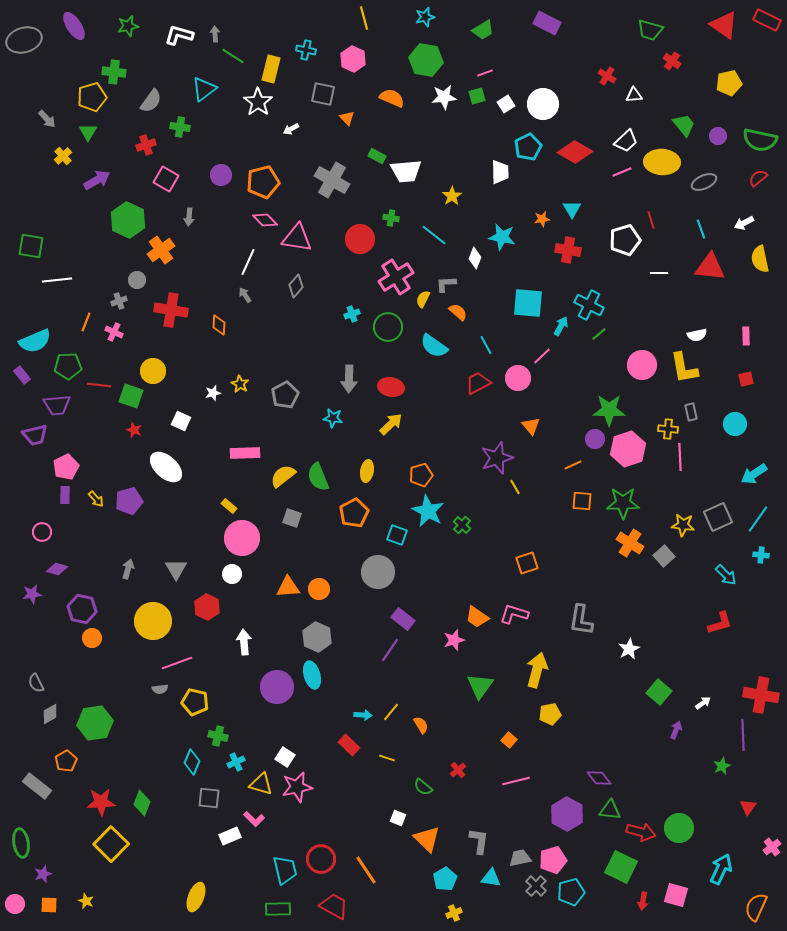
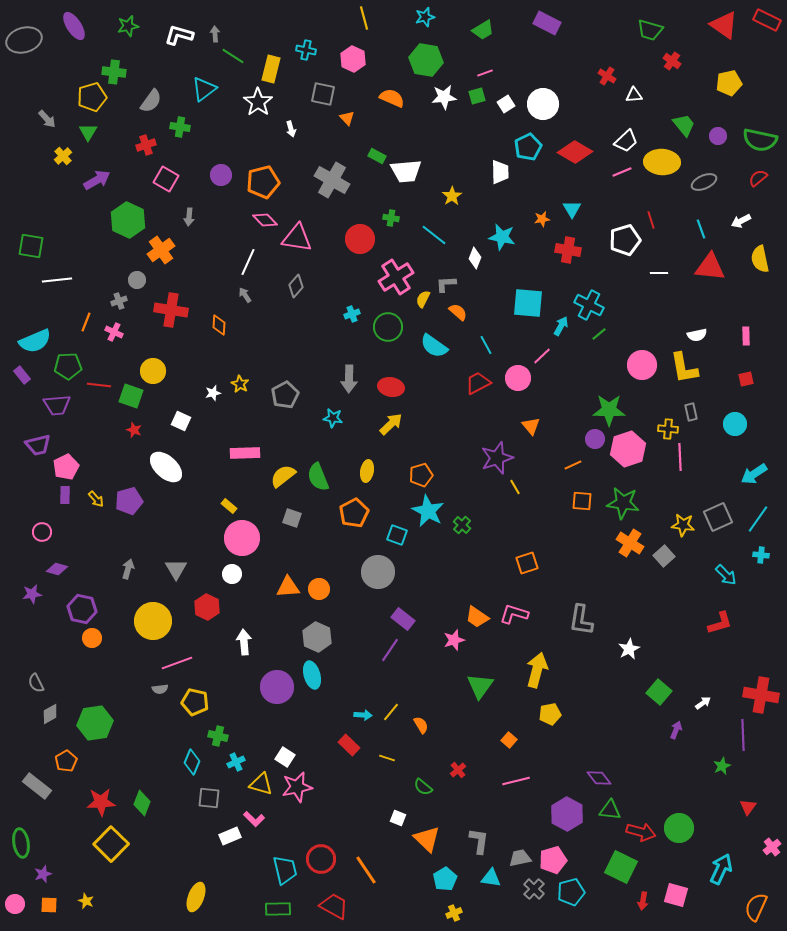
white arrow at (291, 129): rotated 77 degrees counterclockwise
white arrow at (744, 223): moved 3 px left, 2 px up
purple trapezoid at (35, 435): moved 3 px right, 10 px down
green star at (623, 503): rotated 8 degrees clockwise
gray cross at (536, 886): moved 2 px left, 3 px down
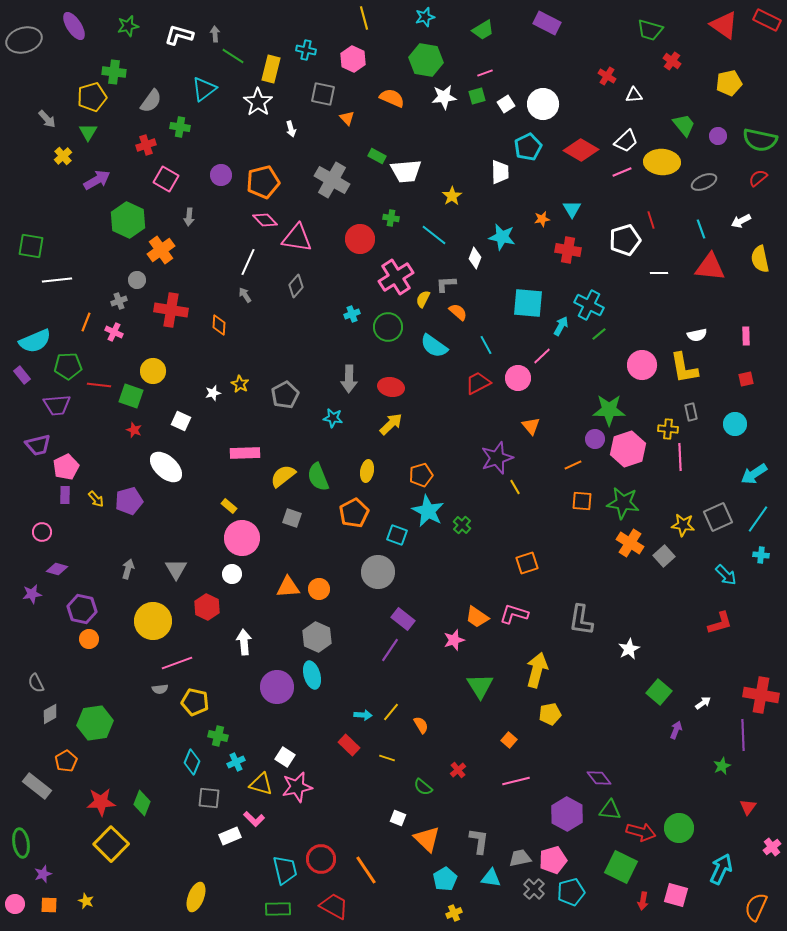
red diamond at (575, 152): moved 6 px right, 2 px up
orange circle at (92, 638): moved 3 px left, 1 px down
green triangle at (480, 686): rotated 8 degrees counterclockwise
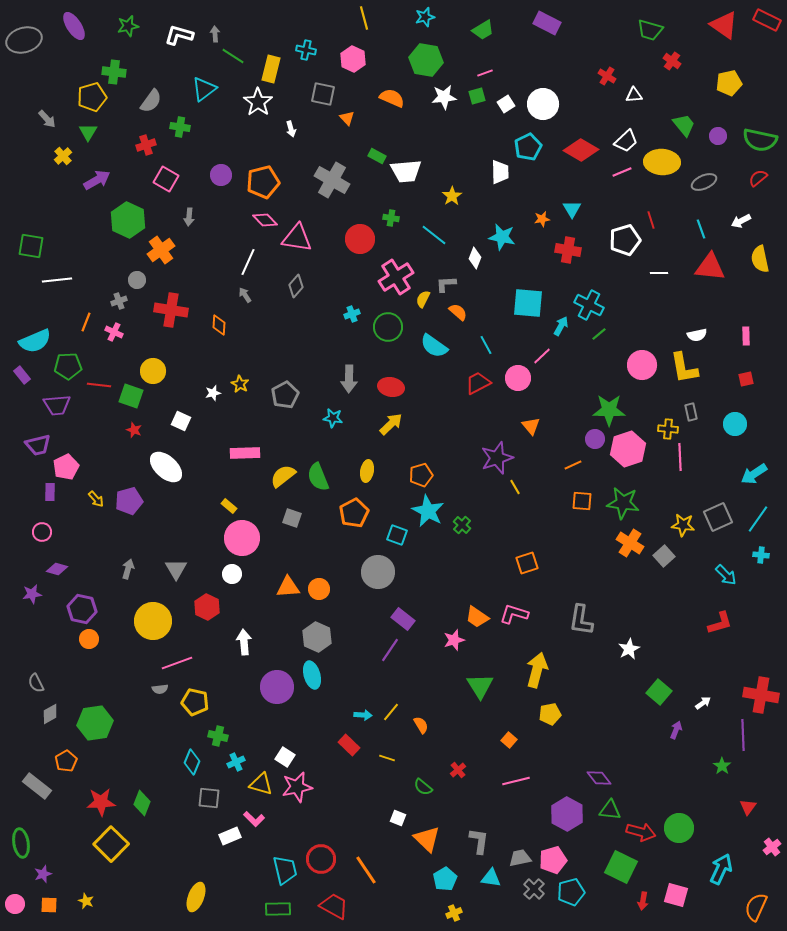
purple rectangle at (65, 495): moved 15 px left, 3 px up
green star at (722, 766): rotated 12 degrees counterclockwise
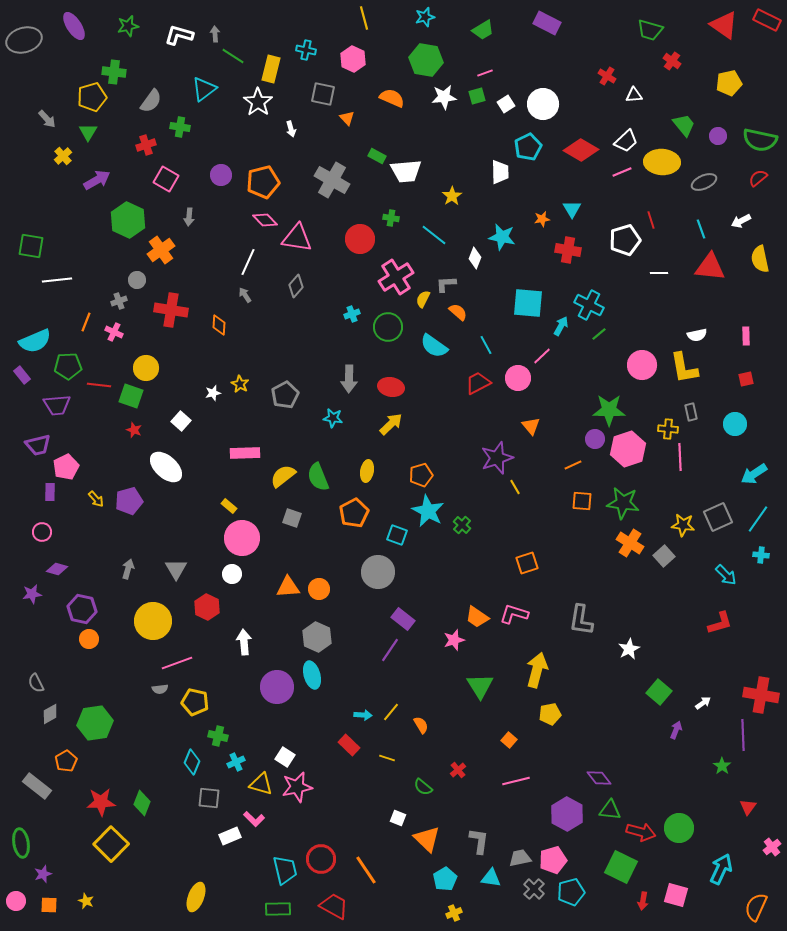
yellow circle at (153, 371): moved 7 px left, 3 px up
white square at (181, 421): rotated 18 degrees clockwise
pink circle at (15, 904): moved 1 px right, 3 px up
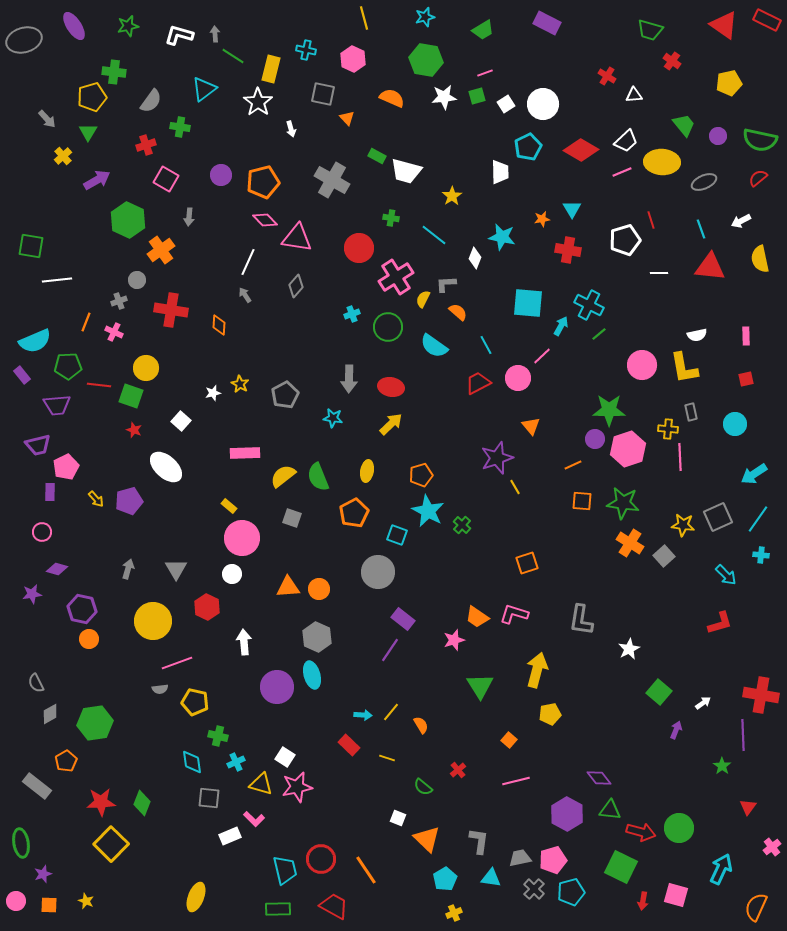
white trapezoid at (406, 171): rotated 20 degrees clockwise
red circle at (360, 239): moved 1 px left, 9 px down
cyan diamond at (192, 762): rotated 30 degrees counterclockwise
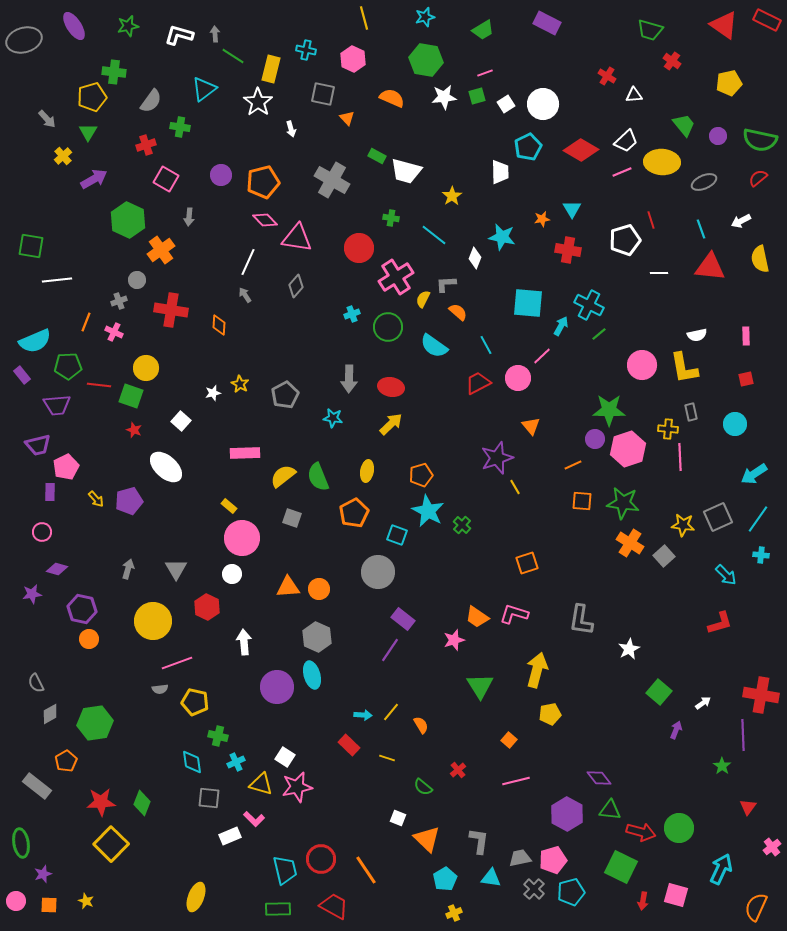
purple arrow at (97, 180): moved 3 px left, 1 px up
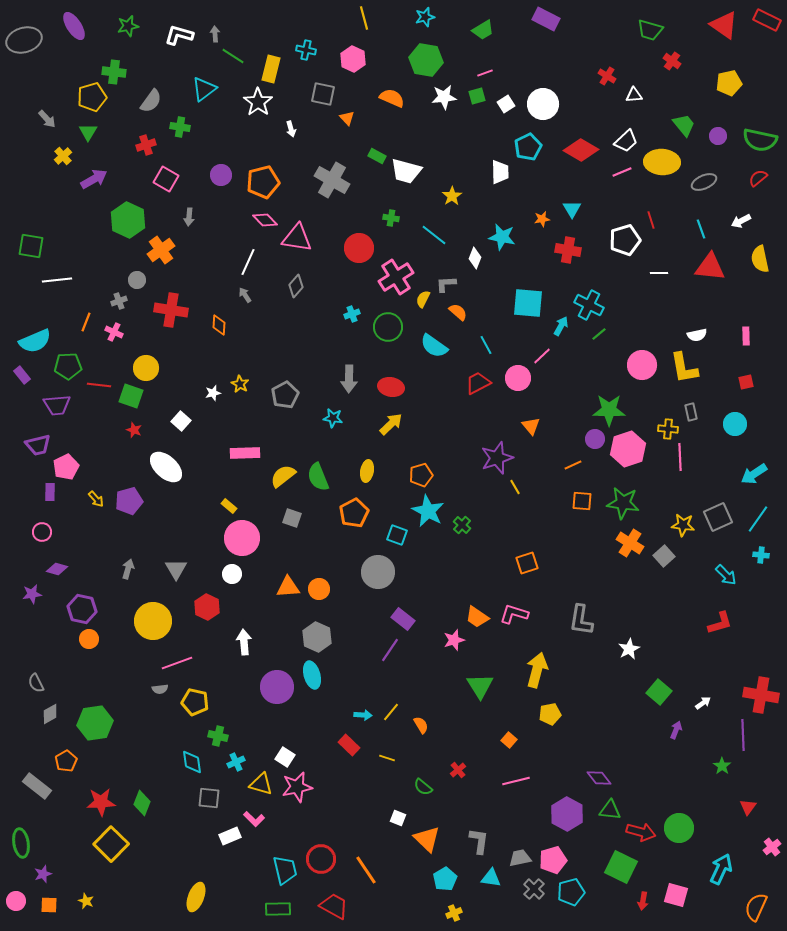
purple rectangle at (547, 23): moved 1 px left, 4 px up
red square at (746, 379): moved 3 px down
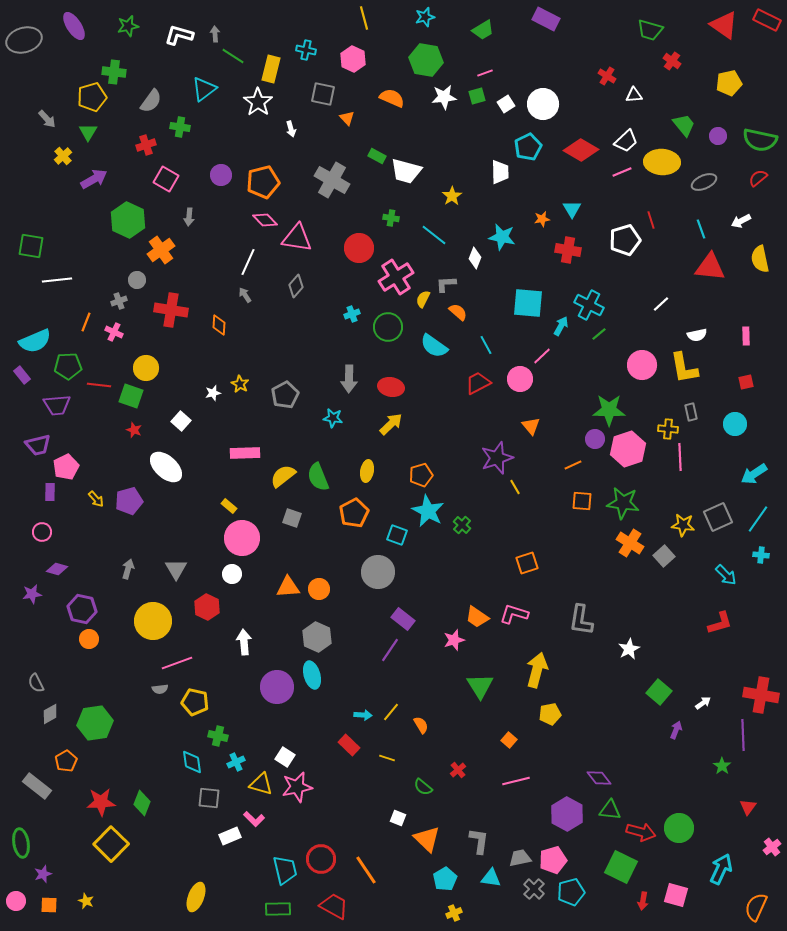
white line at (659, 273): moved 2 px right, 31 px down; rotated 42 degrees counterclockwise
pink circle at (518, 378): moved 2 px right, 1 px down
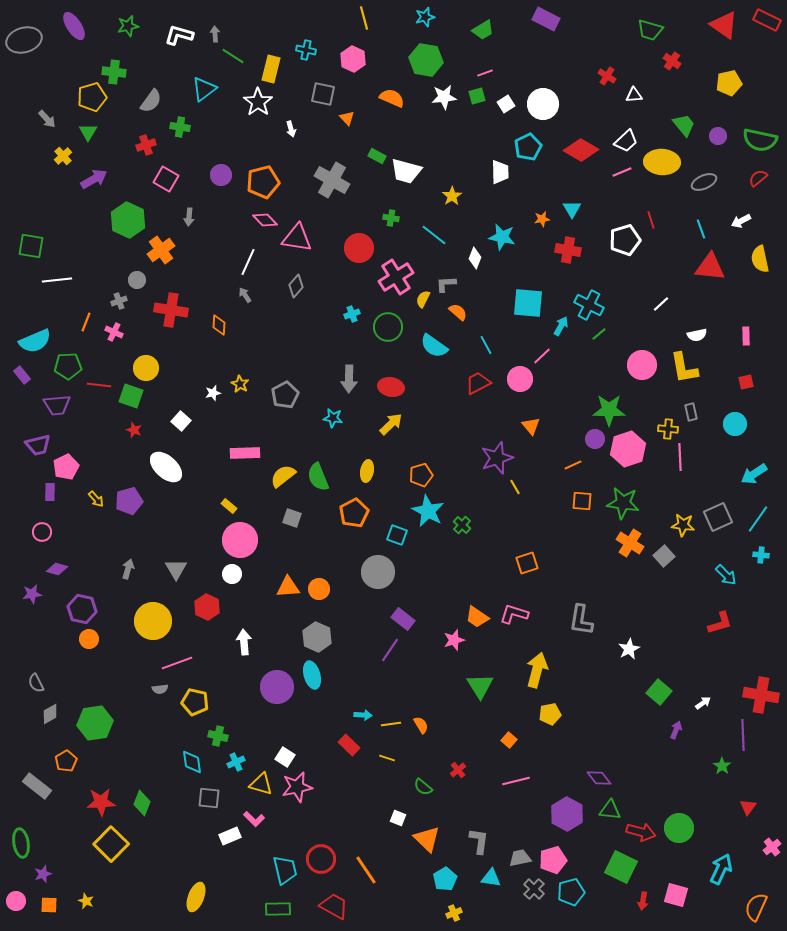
pink circle at (242, 538): moved 2 px left, 2 px down
yellow line at (391, 712): moved 12 px down; rotated 42 degrees clockwise
